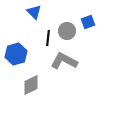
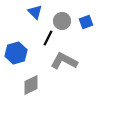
blue triangle: moved 1 px right
blue square: moved 2 px left
gray circle: moved 5 px left, 10 px up
black line: rotated 21 degrees clockwise
blue hexagon: moved 1 px up
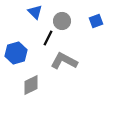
blue square: moved 10 px right, 1 px up
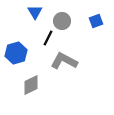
blue triangle: rotated 14 degrees clockwise
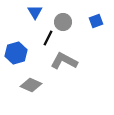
gray circle: moved 1 px right, 1 px down
gray diamond: rotated 50 degrees clockwise
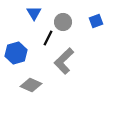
blue triangle: moved 1 px left, 1 px down
gray L-shape: rotated 72 degrees counterclockwise
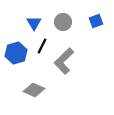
blue triangle: moved 10 px down
black line: moved 6 px left, 8 px down
gray diamond: moved 3 px right, 5 px down
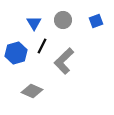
gray circle: moved 2 px up
gray diamond: moved 2 px left, 1 px down
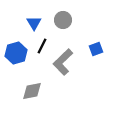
blue square: moved 28 px down
gray L-shape: moved 1 px left, 1 px down
gray diamond: rotated 35 degrees counterclockwise
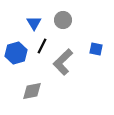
blue square: rotated 32 degrees clockwise
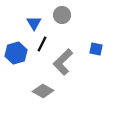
gray circle: moved 1 px left, 5 px up
black line: moved 2 px up
gray diamond: moved 11 px right; rotated 40 degrees clockwise
